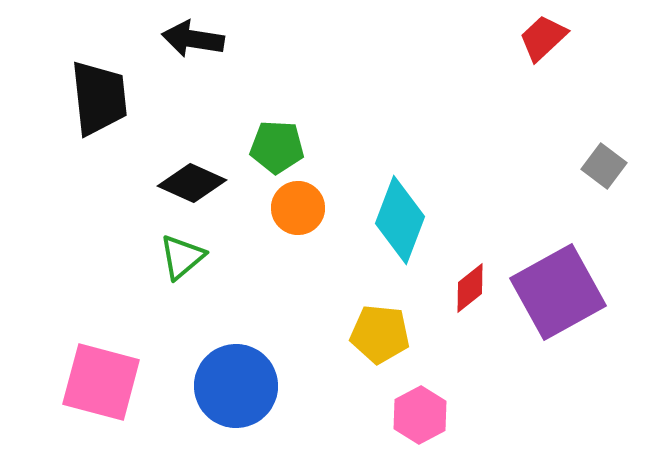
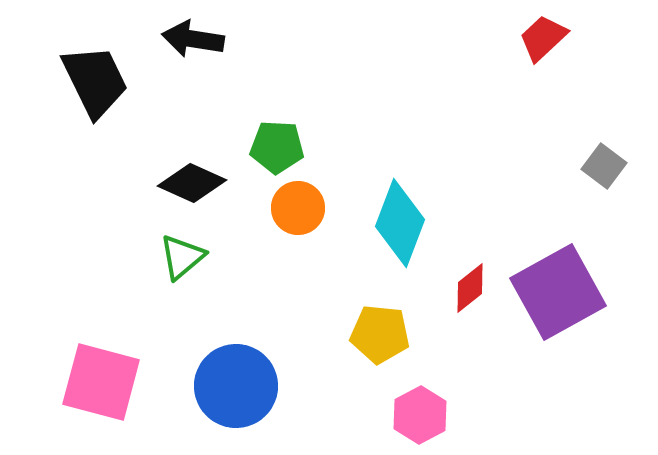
black trapezoid: moved 4 px left, 17 px up; rotated 20 degrees counterclockwise
cyan diamond: moved 3 px down
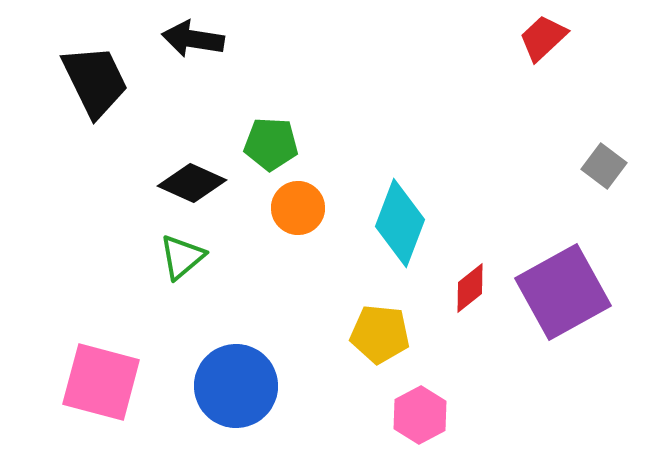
green pentagon: moved 6 px left, 3 px up
purple square: moved 5 px right
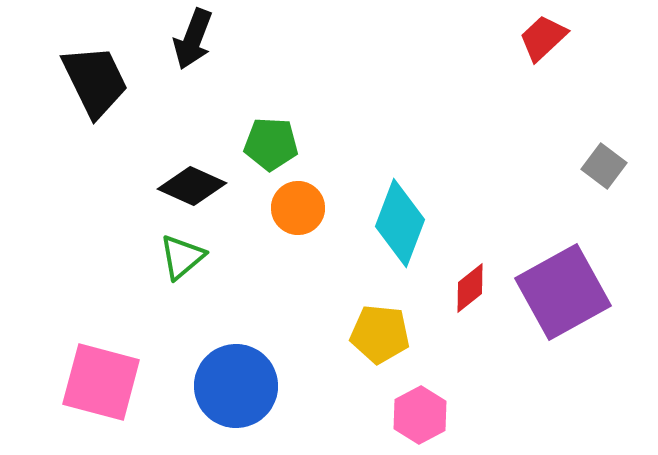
black arrow: rotated 78 degrees counterclockwise
black diamond: moved 3 px down
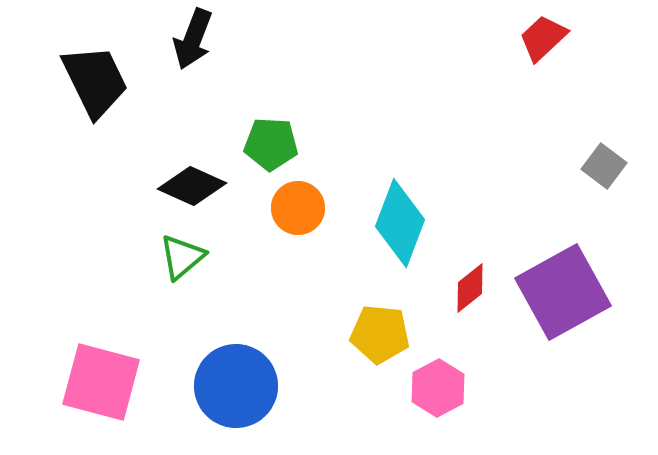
pink hexagon: moved 18 px right, 27 px up
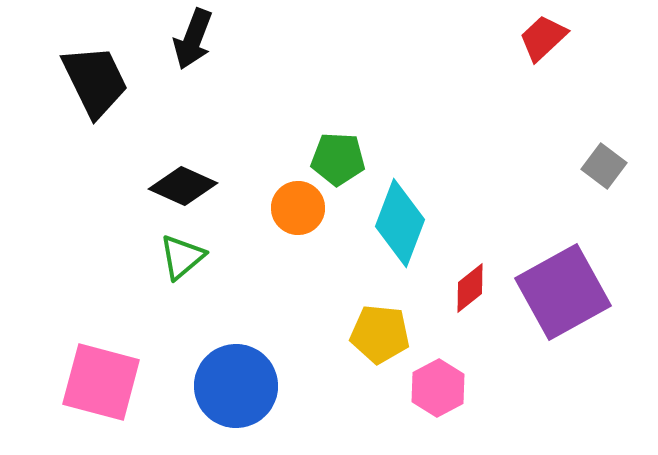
green pentagon: moved 67 px right, 15 px down
black diamond: moved 9 px left
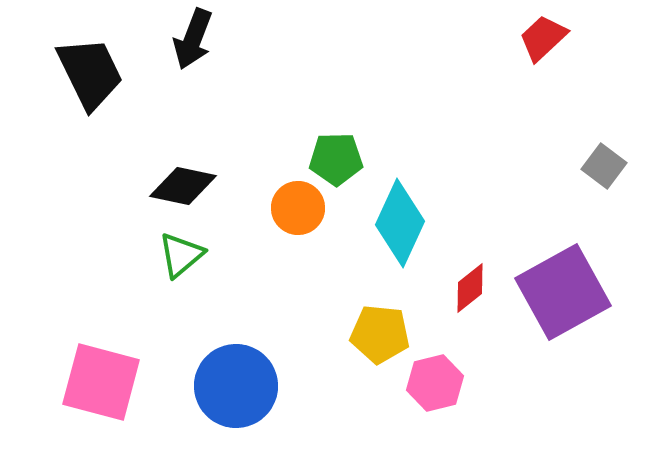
black trapezoid: moved 5 px left, 8 px up
green pentagon: moved 2 px left; rotated 4 degrees counterclockwise
black diamond: rotated 12 degrees counterclockwise
cyan diamond: rotated 4 degrees clockwise
green triangle: moved 1 px left, 2 px up
pink hexagon: moved 3 px left, 5 px up; rotated 14 degrees clockwise
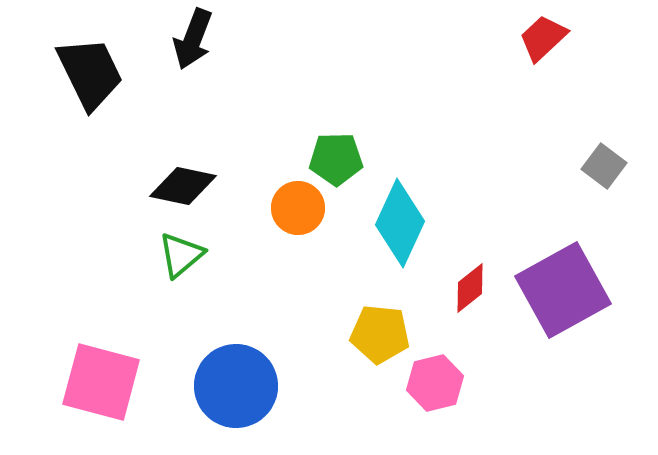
purple square: moved 2 px up
